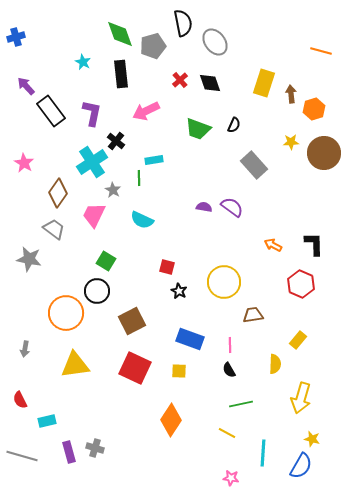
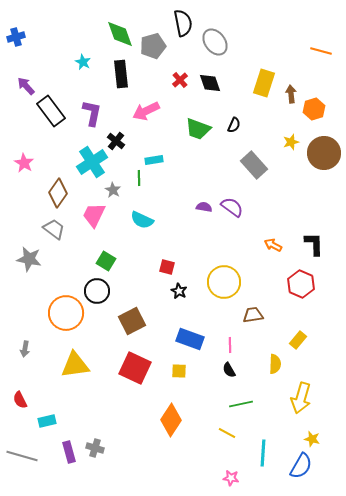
yellow star at (291, 142): rotated 14 degrees counterclockwise
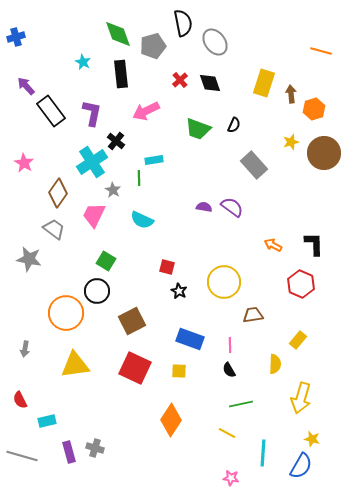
green diamond at (120, 34): moved 2 px left
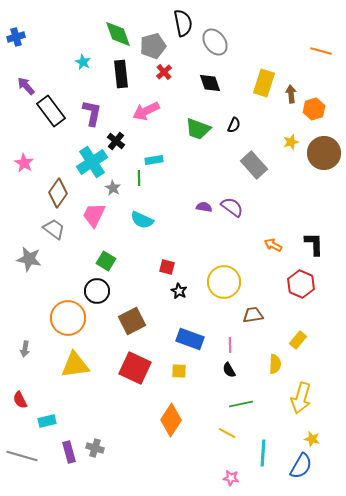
red cross at (180, 80): moved 16 px left, 8 px up
gray star at (113, 190): moved 2 px up
orange circle at (66, 313): moved 2 px right, 5 px down
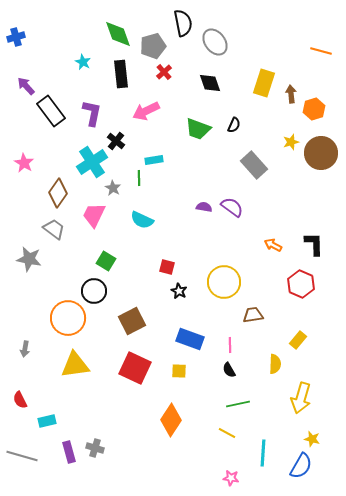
brown circle at (324, 153): moved 3 px left
black circle at (97, 291): moved 3 px left
green line at (241, 404): moved 3 px left
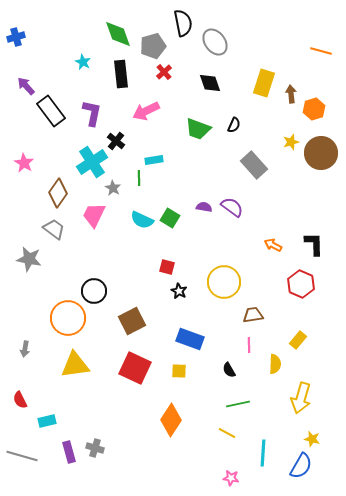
green square at (106, 261): moved 64 px right, 43 px up
pink line at (230, 345): moved 19 px right
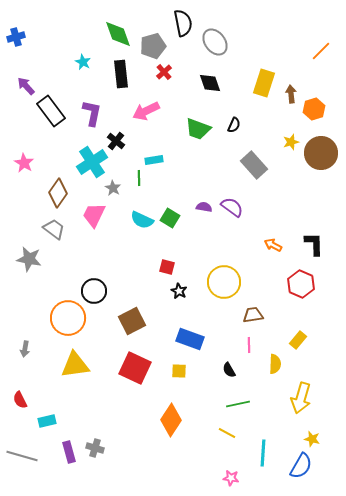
orange line at (321, 51): rotated 60 degrees counterclockwise
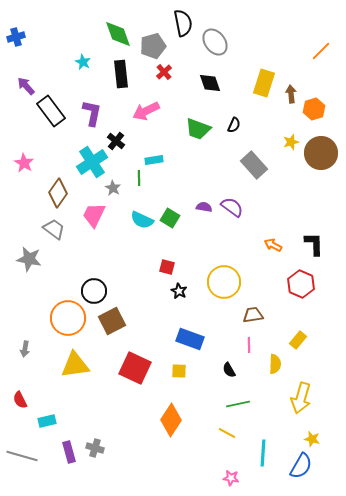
brown square at (132, 321): moved 20 px left
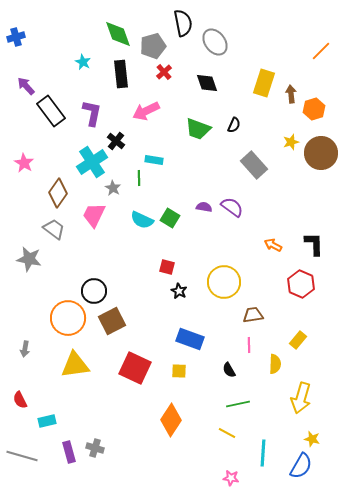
black diamond at (210, 83): moved 3 px left
cyan rectangle at (154, 160): rotated 18 degrees clockwise
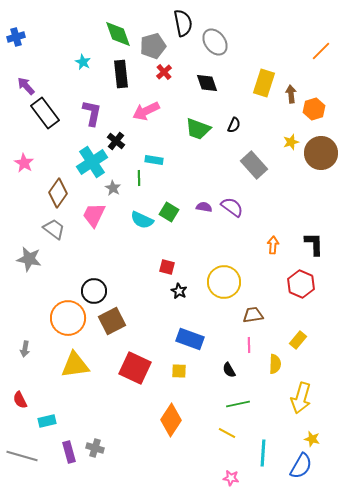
black rectangle at (51, 111): moved 6 px left, 2 px down
green square at (170, 218): moved 1 px left, 6 px up
orange arrow at (273, 245): rotated 66 degrees clockwise
